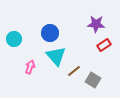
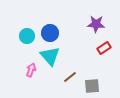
cyan circle: moved 13 px right, 3 px up
red rectangle: moved 3 px down
cyan triangle: moved 6 px left
pink arrow: moved 1 px right, 3 px down
brown line: moved 4 px left, 6 px down
gray square: moved 1 px left, 6 px down; rotated 35 degrees counterclockwise
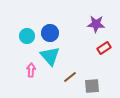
pink arrow: rotated 16 degrees counterclockwise
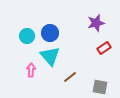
purple star: moved 1 px up; rotated 18 degrees counterclockwise
gray square: moved 8 px right, 1 px down; rotated 14 degrees clockwise
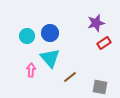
red rectangle: moved 5 px up
cyan triangle: moved 2 px down
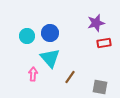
red rectangle: rotated 24 degrees clockwise
pink arrow: moved 2 px right, 4 px down
brown line: rotated 16 degrees counterclockwise
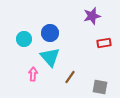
purple star: moved 4 px left, 7 px up
cyan circle: moved 3 px left, 3 px down
cyan triangle: moved 1 px up
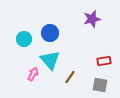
purple star: moved 3 px down
red rectangle: moved 18 px down
cyan triangle: moved 3 px down
pink arrow: rotated 24 degrees clockwise
gray square: moved 2 px up
